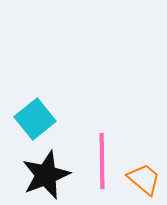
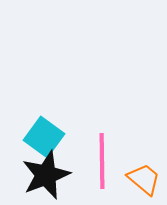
cyan square: moved 9 px right, 18 px down; rotated 15 degrees counterclockwise
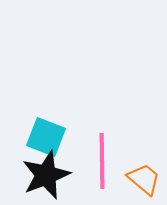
cyan square: moved 2 px right; rotated 15 degrees counterclockwise
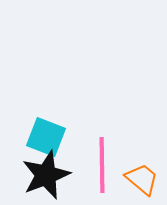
pink line: moved 4 px down
orange trapezoid: moved 2 px left
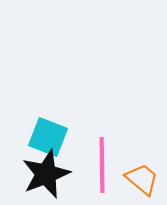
cyan square: moved 2 px right
black star: moved 1 px up
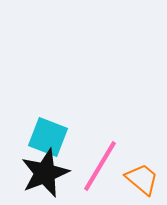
pink line: moved 2 px left, 1 px down; rotated 32 degrees clockwise
black star: moved 1 px left, 1 px up
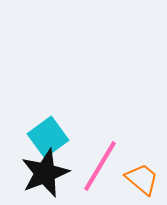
cyan square: rotated 33 degrees clockwise
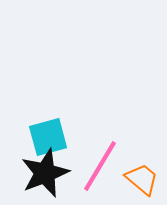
cyan square: rotated 21 degrees clockwise
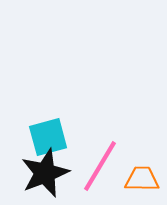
orange trapezoid: rotated 39 degrees counterclockwise
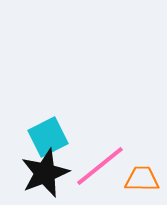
cyan square: rotated 12 degrees counterclockwise
pink line: rotated 20 degrees clockwise
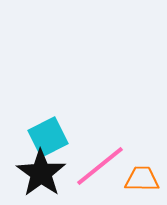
black star: moved 4 px left; rotated 15 degrees counterclockwise
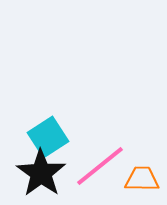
cyan square: rotated 6 degrees counterclockwise
